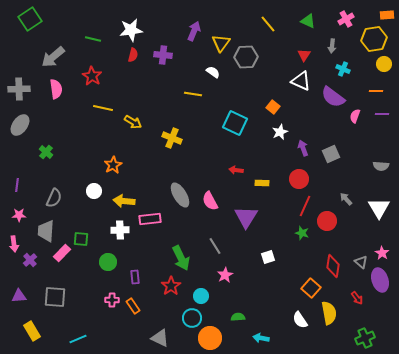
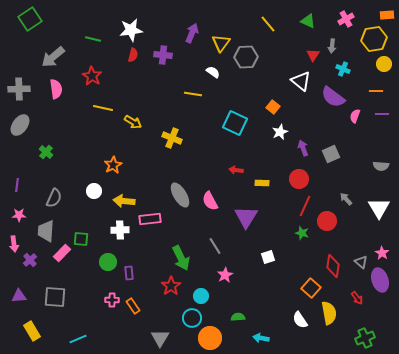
purple arrow at (194, 31): moved 2 px left, 2 px down
red triangle at (304, 55): moved 9 px right
white triangle at (301, 81): rotated 15 degrees clockwise
purple rectangle at (135, 277): moved 6 px left, 4 px up
gray triangle at (160, 338): rotated 36 degrees clockwise
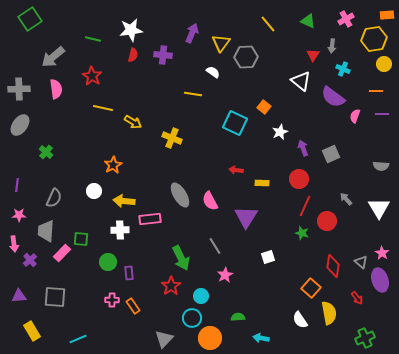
orange square at (273, 107): moved 9 px left
gray triangle at (160, 338): moved 4 px right, 1 px down; rotated 12 degrees clockwise
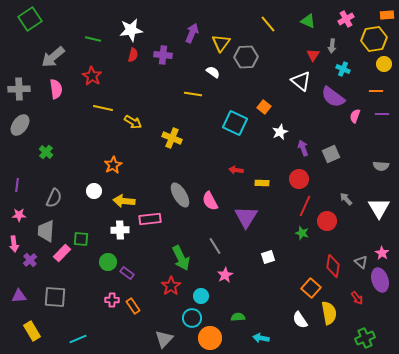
purple rectangle at (129, 273): moved 2 px left; rotated 48 degrees counterclockwise
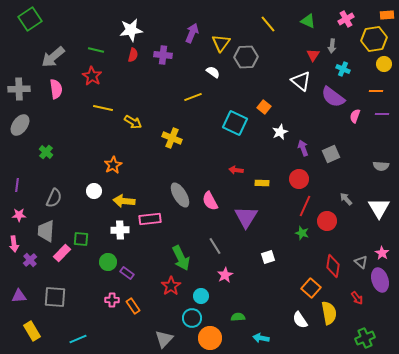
green line at (93, 39): moved 3 px right, 11 px down
yellow line at (193, 94): moved 3 px down; rotated 30 degrees counterclockwise
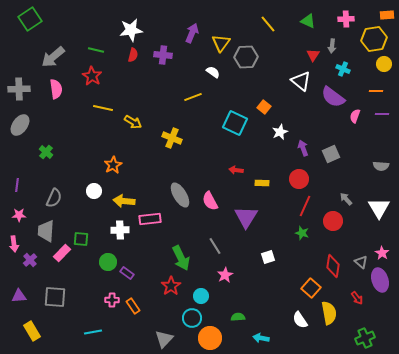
pink cross at (346, 19): rotated 28 degrees clockwise
red circle at (327, 221): moved 6 px right
cyan line at (78, 339): moved 15 px right, 7 px up; rotated 12 degrees clockwise
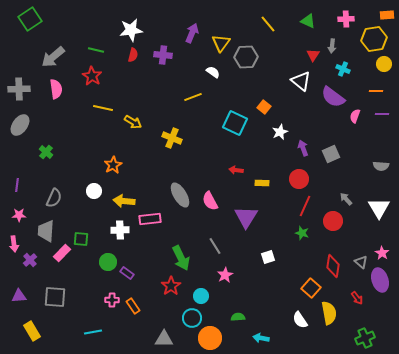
gray triangle at (164, 339): rotated 48 degrees clockwise
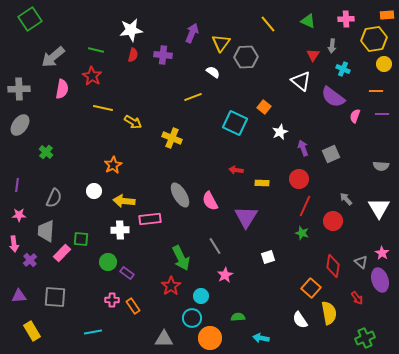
pink semicircle at (56, 89): moved 6 px right; rotated 18 degrees clockwise
